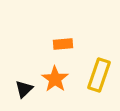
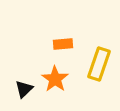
yellow rectangle: moved 11 px up
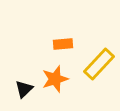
yellow rectangle: rotated 24 degrees clockwise
orange star: rotated 20 degrees clockwise
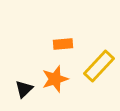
yellow rectangle: moved 2 px down
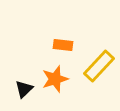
orange rectangle: moved 1 px down; rotated 12 degrees clockwise
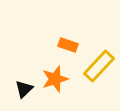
orange rectangle: moved 5 px right; rotated 12 degrees clockwise
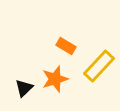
orange rectangle: moved 2 px left, 1 px down; rotated 12 degrees clockwise
black triangle: moved 1 px up
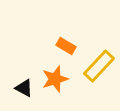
black triangle: rotated 48 degrees counterclockwise
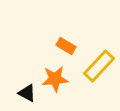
orange star: rotated 12 degrees clockwise
black triangle: moved 3 px right, 5 px down
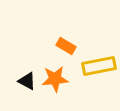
yellow rectangle: rotated 36 degrees clockwise
black triangle: moved 12 px up
